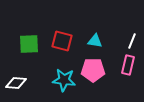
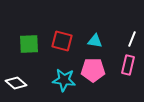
white line: moved 2 px up
white diamond: rotated 35 degrees clockwise
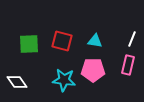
white diamond: moved 1 px right, 1 px up; rotated 15 degrees clockwise
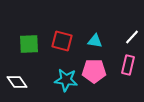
white line: moved 2 px up; rotated 21 degrees clockwise
pink pentagon: moved 1 px right, 1 px down
cyan star: moved 2 px right
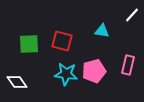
white line: moved 22 px up
cyan triangle: moved 7 px right, 10 px up
pink pentagon: rotated 15 degrees counterclockwise
cyan star: moved 6 px up
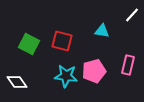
green square: rotated 30 degrees clockwise
cyan star: moved 2 px down
